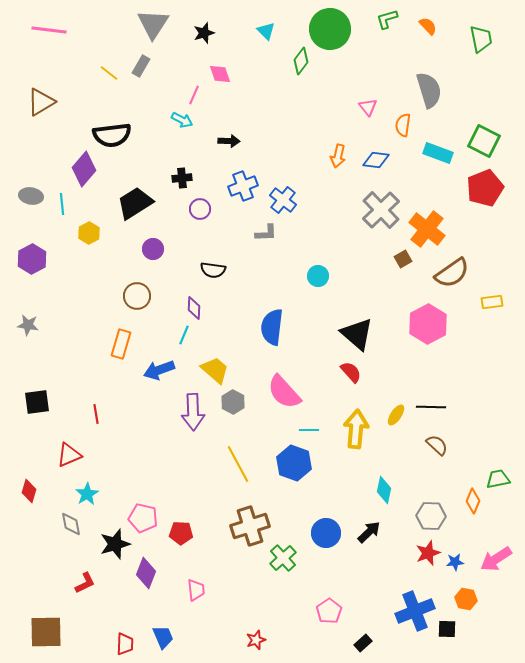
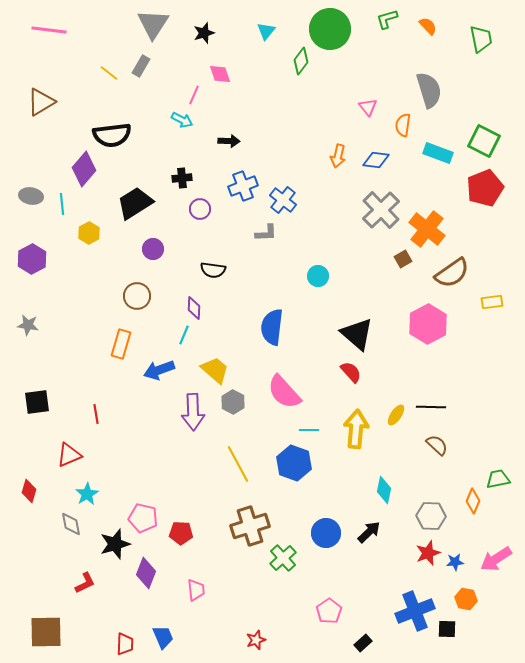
cyan triangle at (266, 31): rotated 24 degrees clockwise
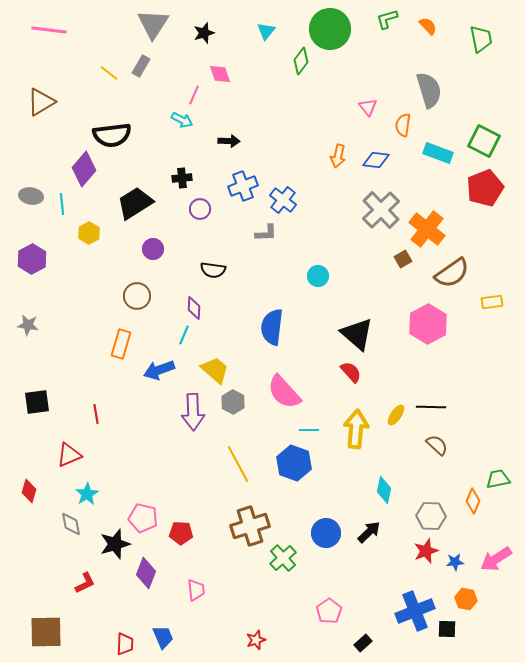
red star at (428, 553): moved 2 px left, 2 px up
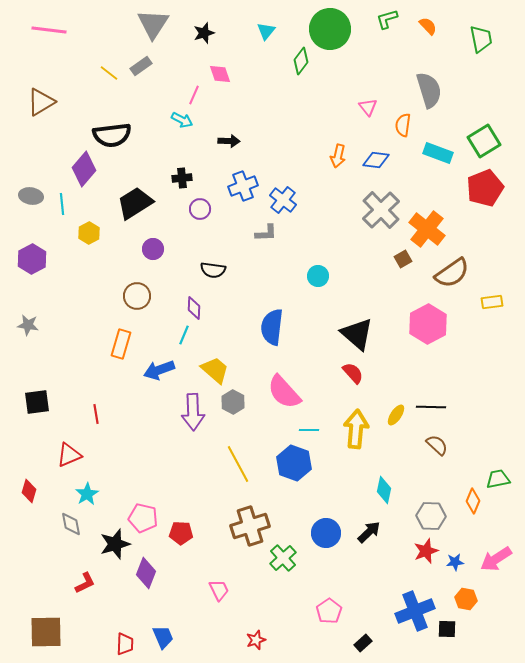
gray rectangle at (141, 66): rotated 25 degrees clockwise
green square at (484, 141): rotated 32 degrees clockwise
red semicircle at (351, 372): moved 2 px right, 1 px down
pink trapezoid at (196, 590): moved 23 px right; rotated 20 degrees counterclockwise
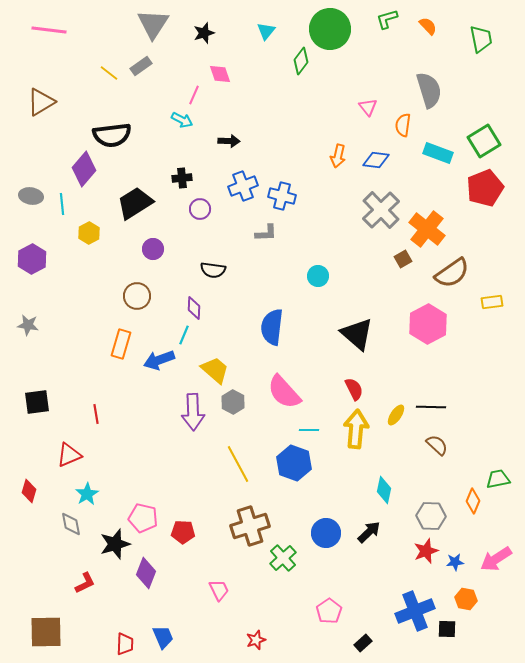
blue cross at (283, 200): moved 1 px left, 4 px up; rotated 24 degrees counterclockwise
blue arrow at (159, 370): moved 10 px up
red semicircle at (353, 373): moved 1 px right, 16 px down; rotated 15 degrees clockwise
red pentagon at (181, 533): moved 2 px right, 1 px up
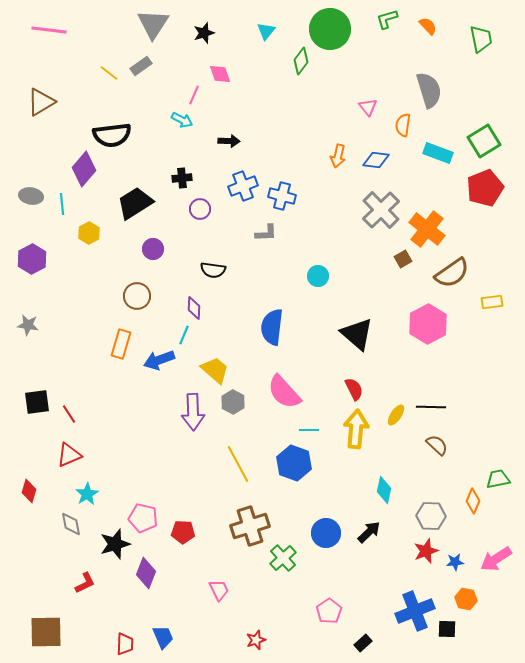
red line at (96, 414): moved 27 px left; rotated 24 degrees counterclockwise
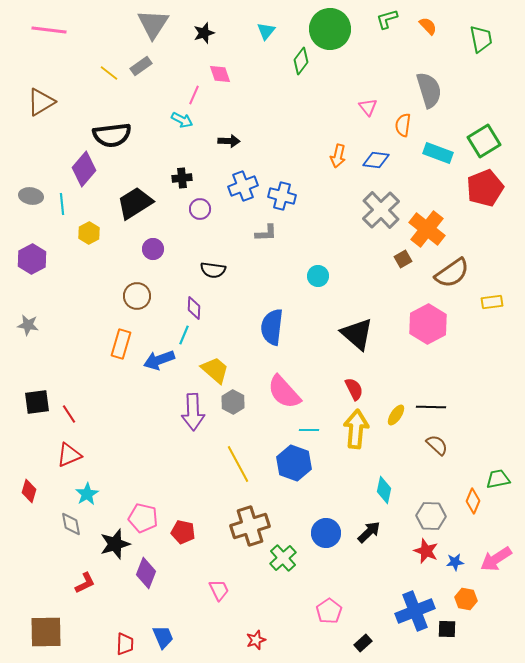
red pentagon at (183, 532): rotated 10 degrees clockwise
red star at (426, 551): rotated 30 degrees counterclockwise
